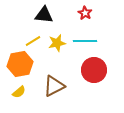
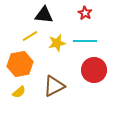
yellow line: moved 3 px left, 5 px up
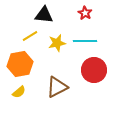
brown triangle: moved 3 px right, 1 px down
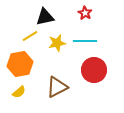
black triangle: moved 1 px right, 2 px down; rotated 18 degrees counterclockwise
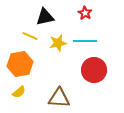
yellow line: rotated 56 degrees clockwise
yellow star: moved 1 px right
brown triangle: moved 2 px right, 11 px down; rotated 30 degrees clockwise
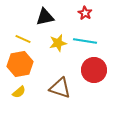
yellow line: moved 7 px left, 3 px down
cyan line: rotated 10 degrees clockwise
brown triangle: moved 1 px right, 10 px up; rotated 15 degrees clockwise
